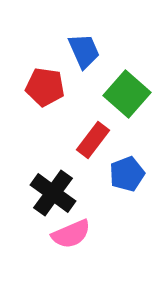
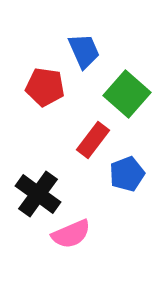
black cross: moved 15 px left, 1 px down
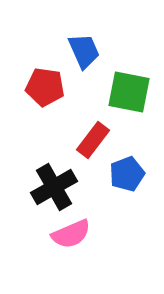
green square: moved 2 px right, 2 px up; rotated 30 degrees counterclockwise
black cross: moved 16 px right, 7 px up; rotated 24 degrees clockwise
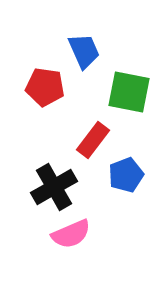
blue pentagon: moved 1 px left, 1 px down
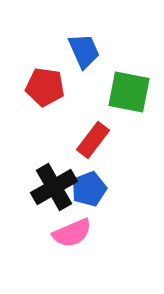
blue pentagon: moved 37 px left, 14 px down
pink semicircle: moved 1 px right, 1 px up
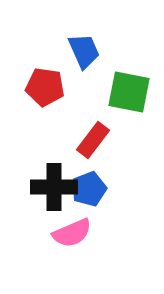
black cross: rotated 30 degrees clockwise
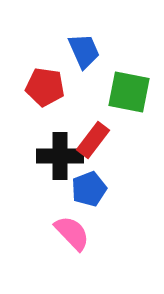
black cross: moved 6 px right, 31 px up
pink semicircle: rotated 111 degrees counterclockwise
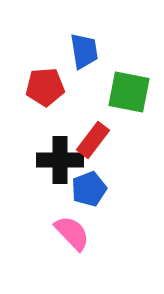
blue trapezoid: rotated 15 degrees clockwise
red pentagon: rotated 12 degrees counterclockwise
black cross: moved 4 px down
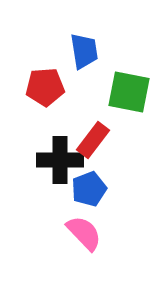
pink semicircle: moved 12 px right
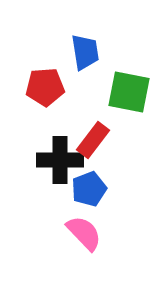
blue trapezoid: moved 1 px right, 1 px down
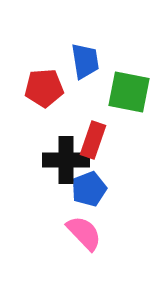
blue trapezoid: moved 9 px down
red pentagon: moved 1 px left, 1 px down
red rectangle: rotated 18 degrees counterclockwise
black cross: moved 6 px right
